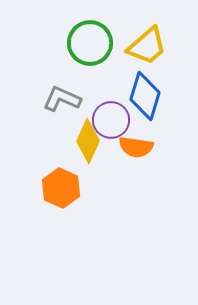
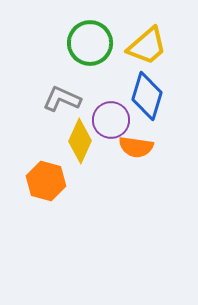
blue diamond: moved 2 px right
yellow diamond: moved 8 px left
orange hexagon: moved 15 px left, 7 px up; rotated 9 degrees counterclockwise
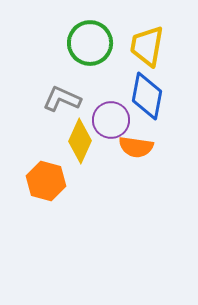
yellow trapezoid: rotated 141 degrees clockwise
blue diamond: rotated 6 degrees counterclockwise
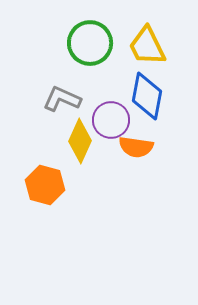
yellow trapezoid: rotated 36 degrees counterclockwise
orange hexagon: moved 1 px left, 4 px down
